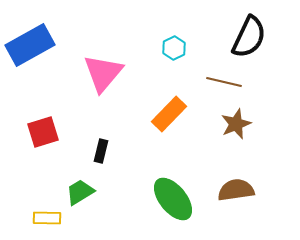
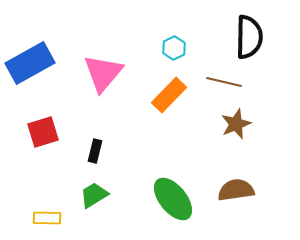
black semicircle: rotated 24 degrees counterclockwise
blue rectangle: moved 18 px down
orange rectangle: moved 19 px up
black rectangle: moved 6 px left
green trapezoid: moved 14 px right, 3 px down
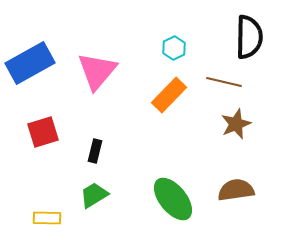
pink triangle: moved 6 px left, 2 px up
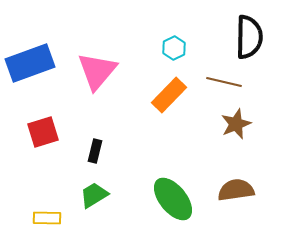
blue rectangle: rotated 9 degrees clockwise
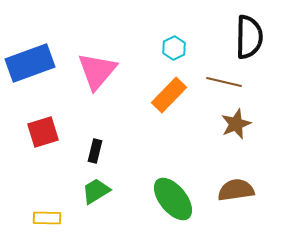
green trapezoid: moved 2 px right, 4 px up
